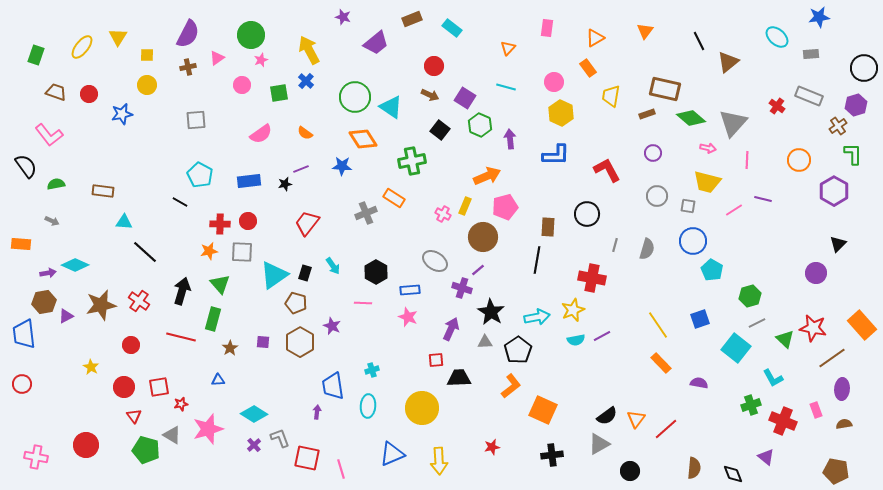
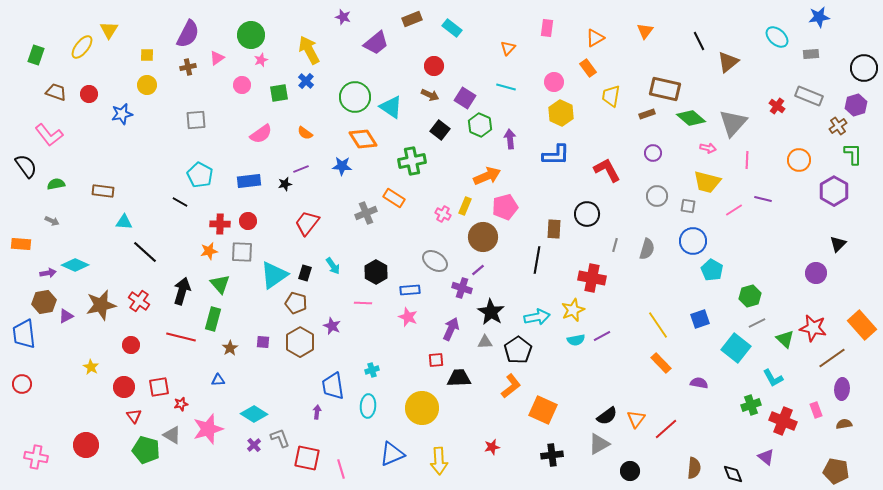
yellow triangle at (118, 37): moved 9 px left, 7 px up
brown rectangle at (548, 227): moved 6 px right, 2 px down
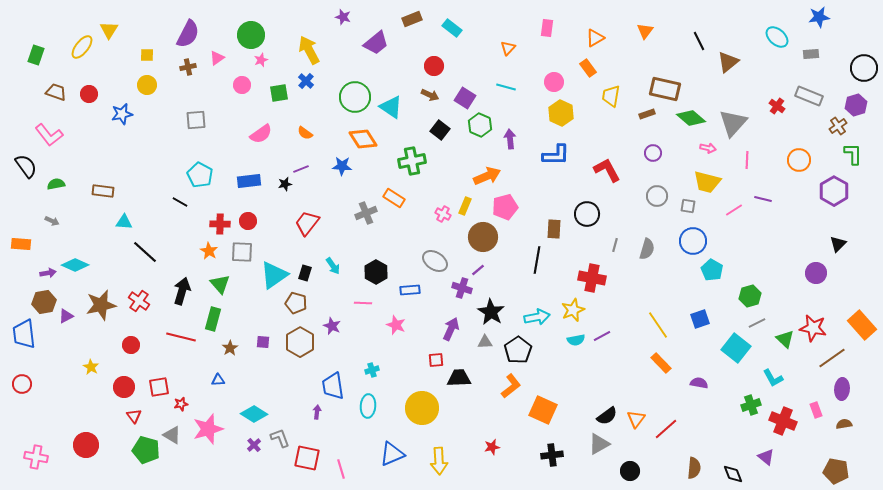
orange star at (209, 251): rotated 30 degrees counterclockwise
pink star at (408, 317): moved 12 px left, 8 px down
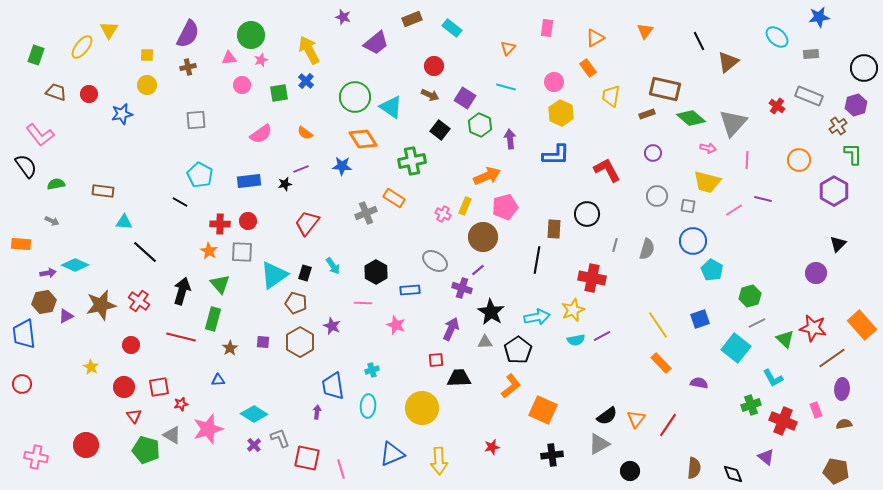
pink triangle at (217, 58): moved 12 px right; rotated 28 degrees clockwise
pink L-shape at (49, 135): moved 9 px left
red line at (666, 429): moved 2 px right, 4 px up; rotated 15 degrees counterclockwise
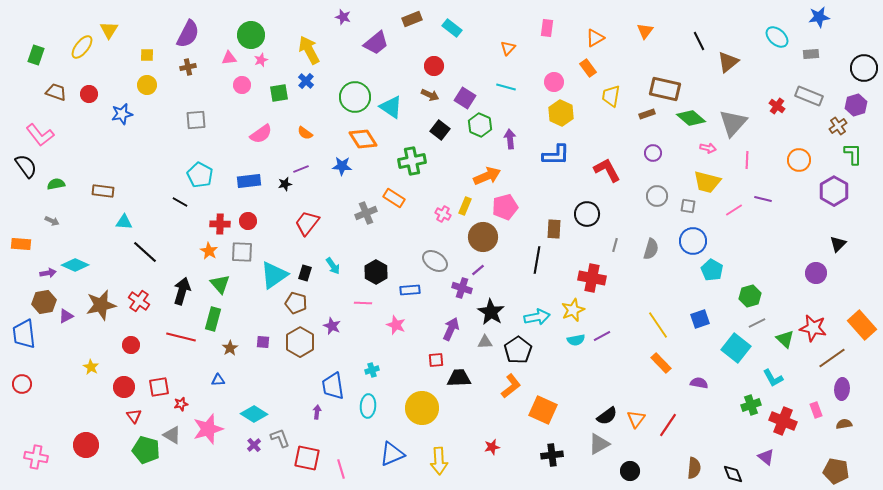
gray semicircle at (647, 249): moved 4 px right
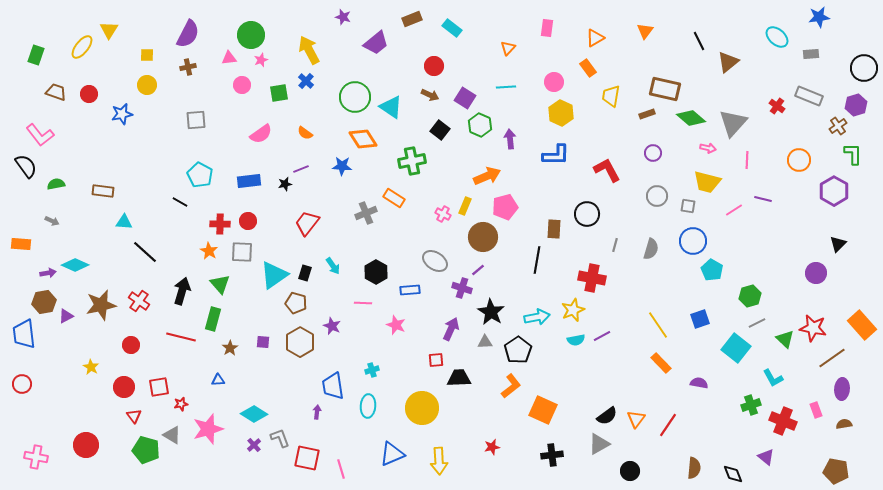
cyan line at (506, 87): rotated 18 degrees counterclockwise
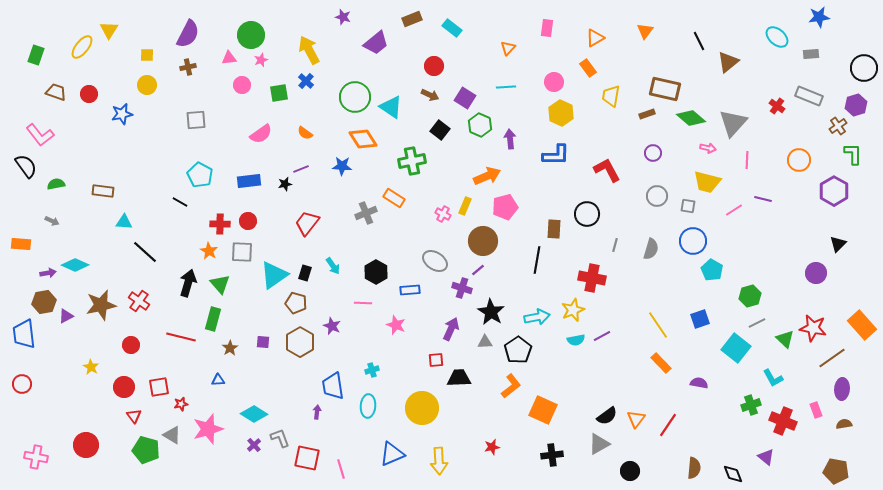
brown circle at (483, 237): moved 4 px down
black arrow at (182, 291): moved 6 px right, 8 px up
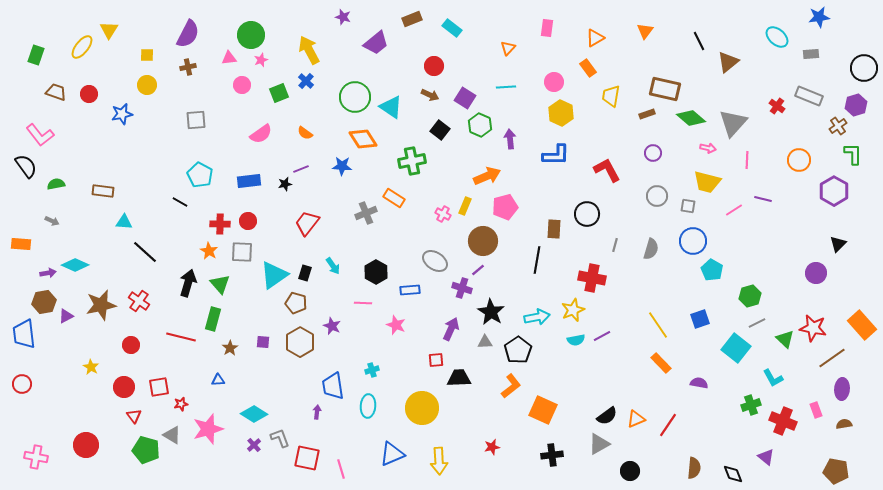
green square at (279, 93): rotated 12 degrees counterclockwise
orange triangle at (636, 419): rotated 30 degrees clockwise
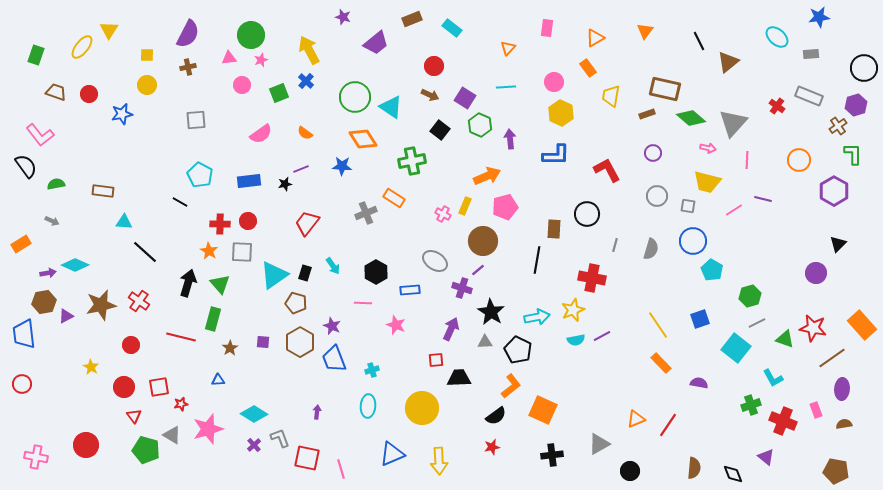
orange rectangle at (21, 244): rotated 36 degrees counterclockwise
green triangle at (785, 339): rotated 24 degrees counterclockwise
black pentagon at (518, 350): rotated 12 degrees counterclockwise
blue trapezoid at (333, 386): moved 1 px right, 27 px up; rotated 12 degrees counterclockwise
black semicircle at (607, 416): moved 111 px left
